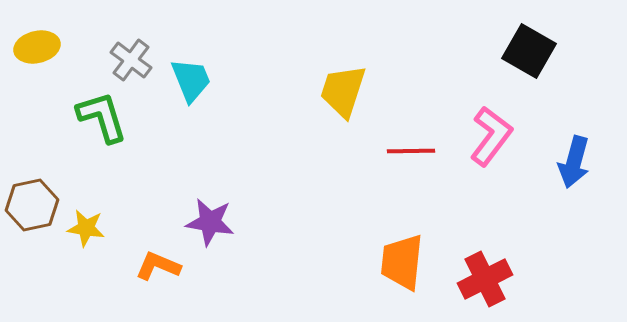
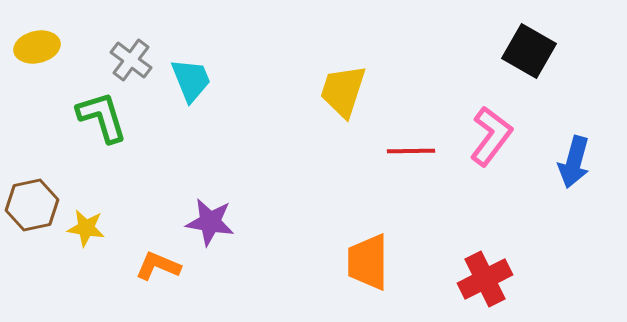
orange trapezoid: moved 34 px left; rotated 6 degrees counterclockwise
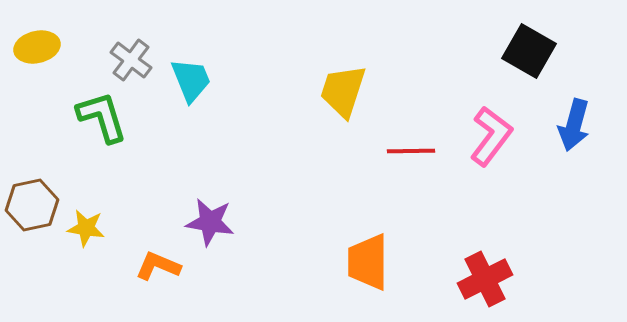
blue arrow: moved 37 px up
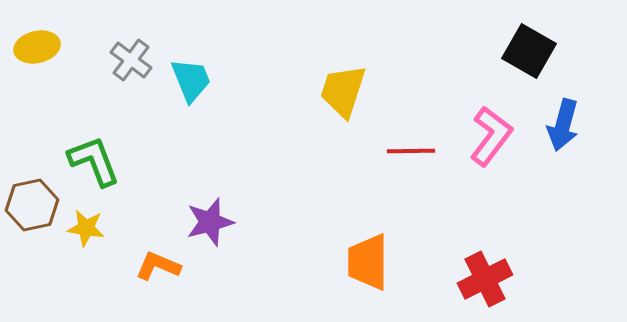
green L-shape: moved 8 px left, 44 px down; rotated 4 degrees counterclockwise
blue arrow: moved 11 px left
purple star: rotated 24 degrees counterclockwise
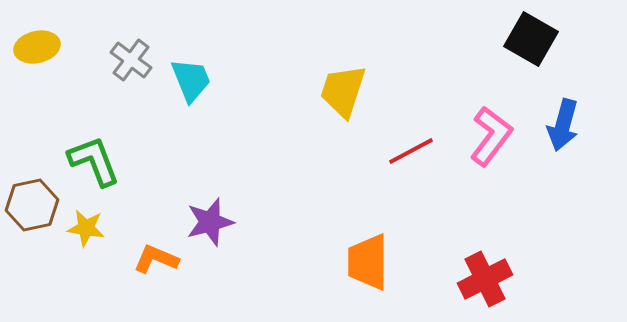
black square: moved 2 px right, 12 px up
red line: rotated 27 degrees counterclockwise
orange L-shape: moved 2 px left, 7 px up
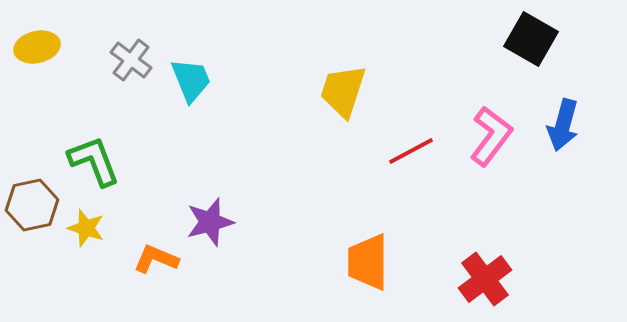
yellow star: rotated 9 degrees clockwise
red cross: rotated 10 degrees counterclockwise
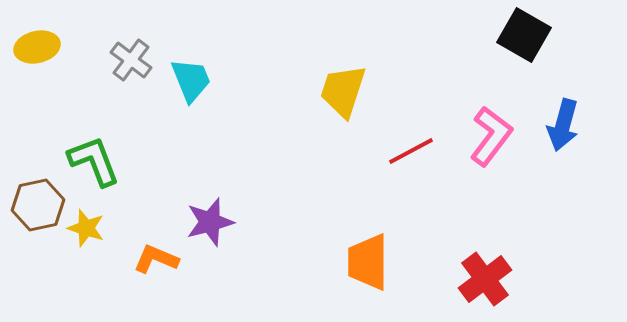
black square: moved 7 px left, 4 px up
brown hexagon: moved 6 px right
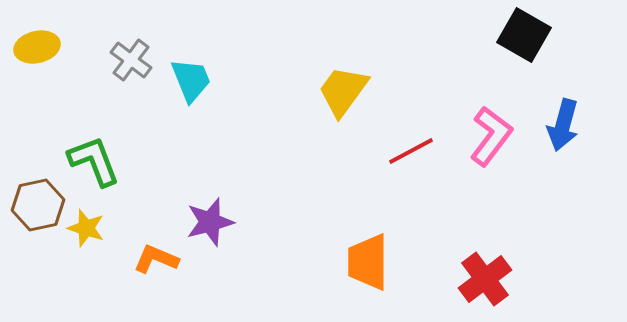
yellow trapezoid: rotated 18 degrees clockwise
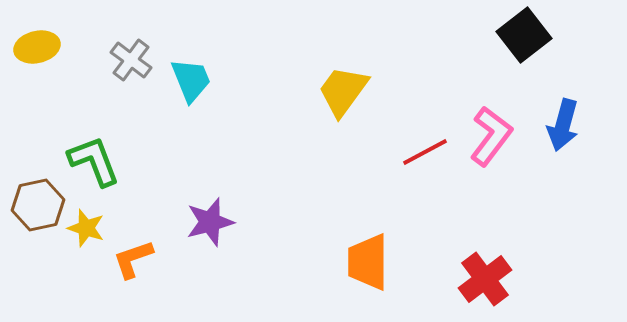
black square: rotated 22 degrees clockwise
red line: moved 14 px right, 1 px down
orange L-shape: moved 23 px left; rotated 42 degrees counterclockwise
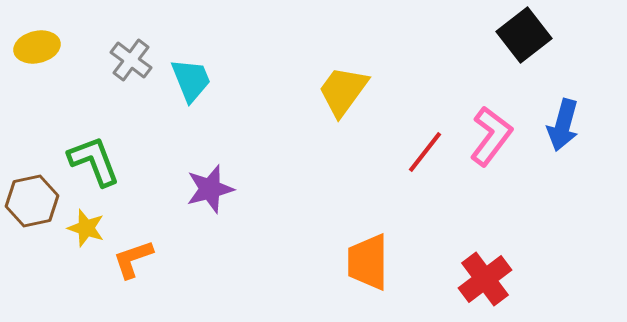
red line: rotated 24 degrees counterclockwise
brown hexagon: moved 6 px left, 4 px up
purple star: moved 33 px up
